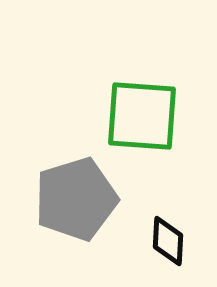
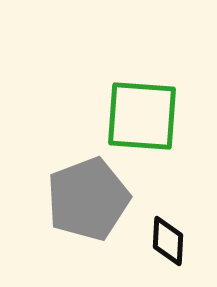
gray pentagon: moved 12 px right; rotated 4 degrees counterclockwise
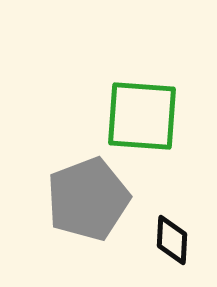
black diamond: moved 4 px right, 1 px up
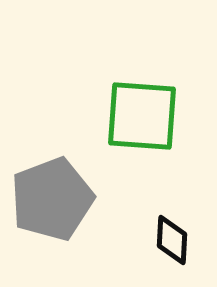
gray pentagon: moved 36 px left
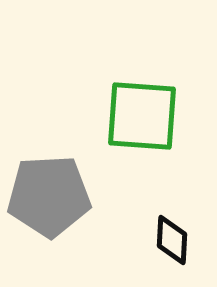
gray pentagon: moved 3 px left, 3 px up; rotated 18 degrees clockwise
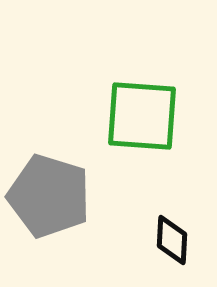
gray pentagon: rotated 20 degrees clockwise
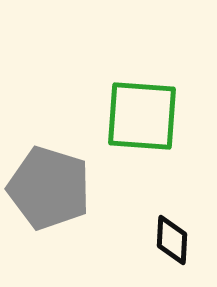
gray pentagon: moved 8 px up
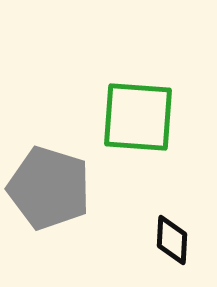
green square: moved 4 px left, 1 px down
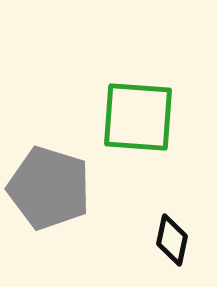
black diamond: rotated 9 degrees clockwise
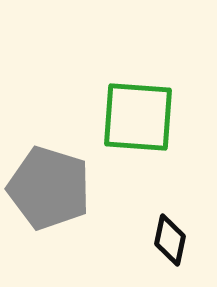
black diamond: moved 2 px left
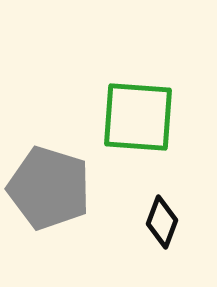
black diamond: moved 8 px left, 18 px up; rotated 9 degrees clockwise
